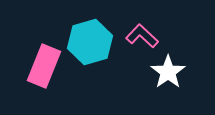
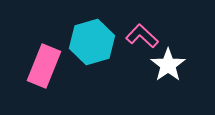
cyan hexagon: moved 2 px right
white star: moved 7 px up
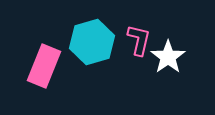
pink L-shape: moved 3 px left, 4 px down; rotated 60 degrees clockwise
white star: moved 8 px up
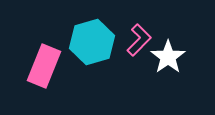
pink L-shape: rotated 32 degrees clockwise
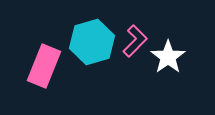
pink L-shape: moved 4 px left, 1 px down
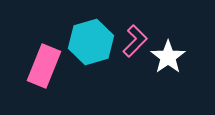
cyan hexagon: moved 1 px left
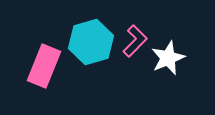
white star: moved 1 px down; rotated 12 degrees clockwise
